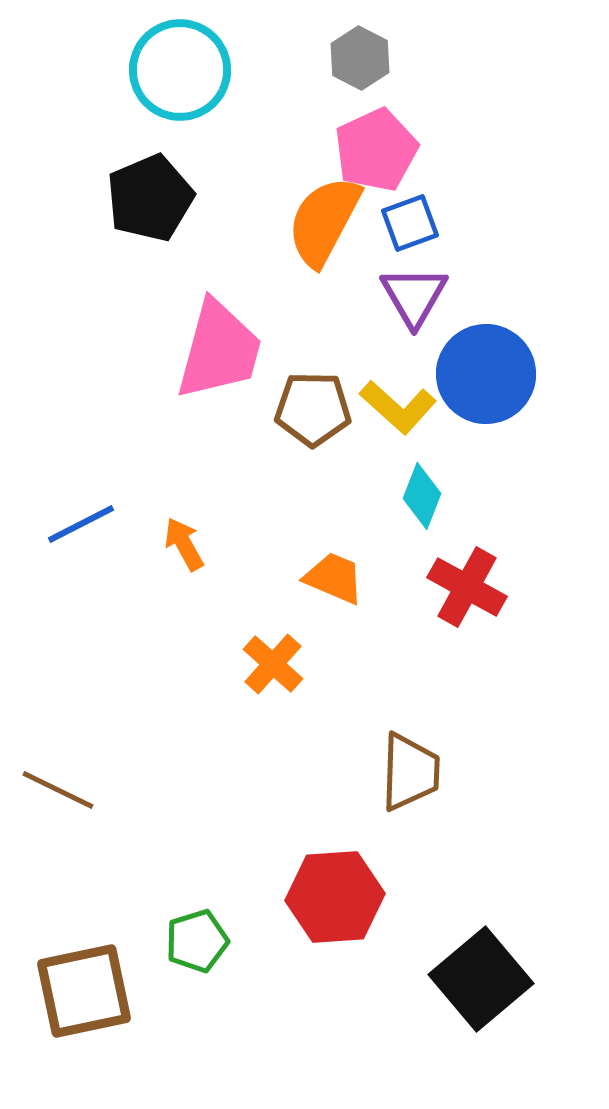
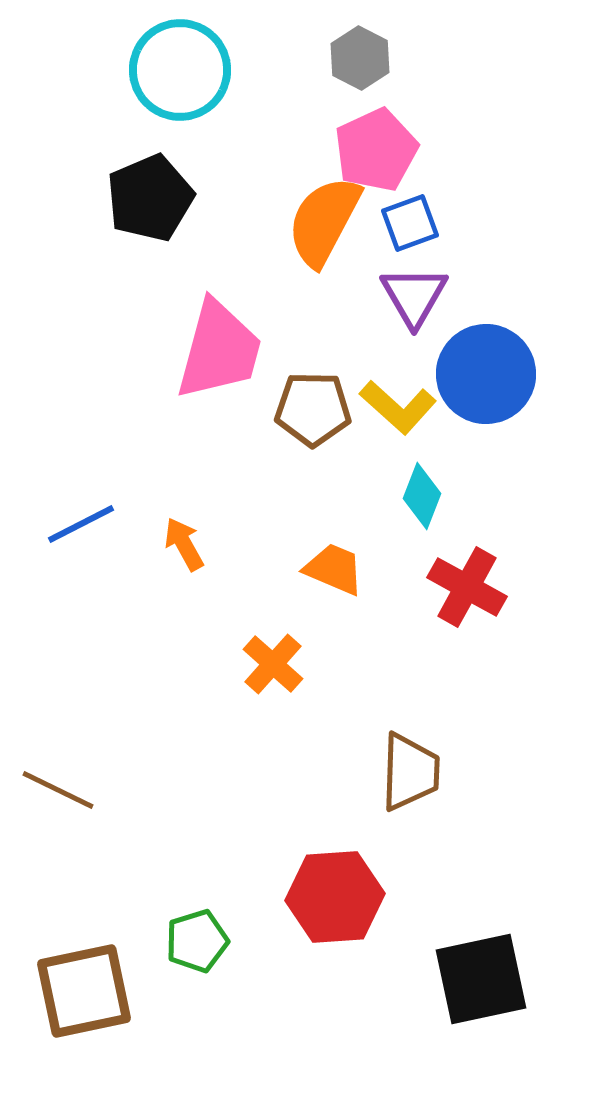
orange trapezoid: moved 9 px up
black square: rotated 28 degrees clockwise
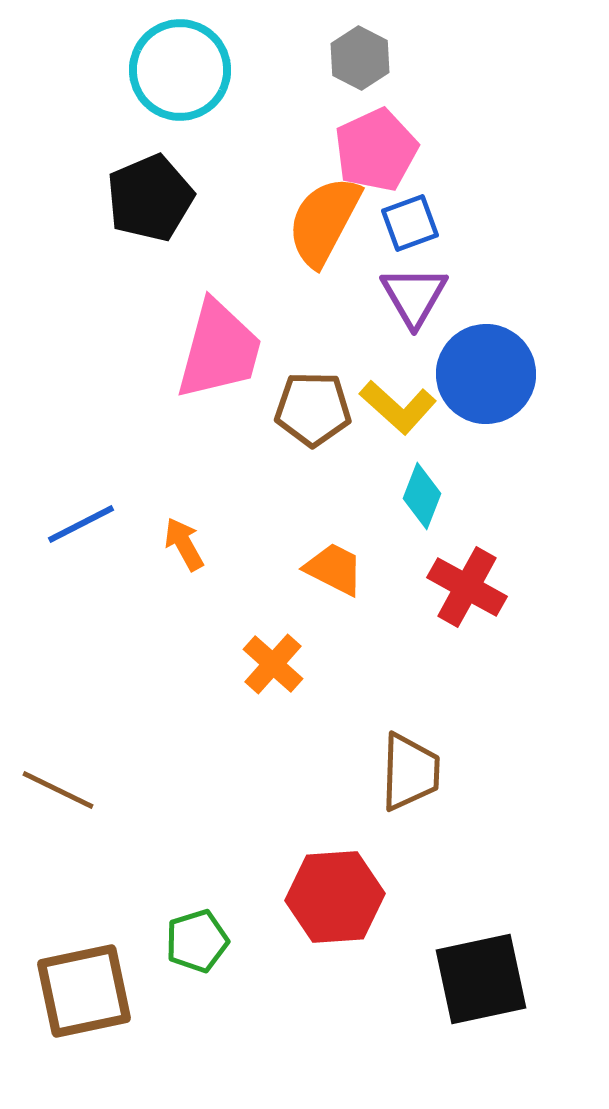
orange trapezoid: rotated 4 degrees clockwise
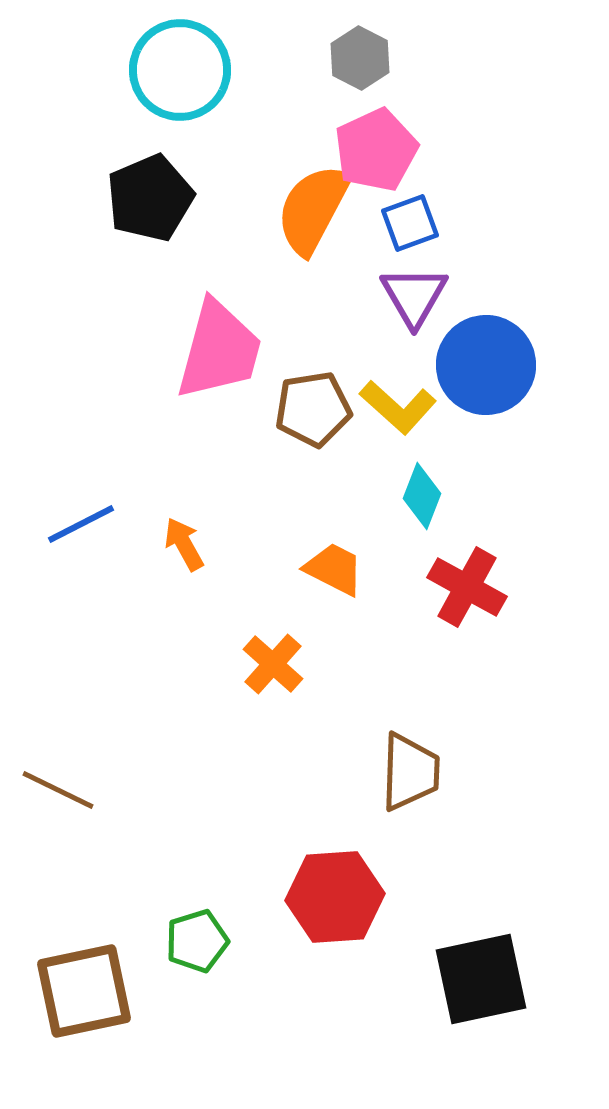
orange semicircle: moved 11 px left, 12 px up
blue circle: moved 9 px up
brown pentagon: rotated 10 degrees counterclockwise
